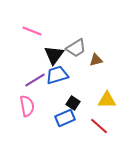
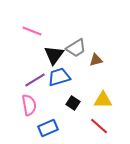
blue trapezoid: moved 2 px right, 2 px down
yellow triangle: moved 4 px left
pink semicircle: moved 2 px right, 1 px up
blue rectangle: moved 17 px left, 10 px down
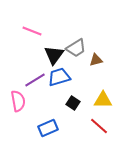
pink semicircle: moved 11 px left, 4 px up
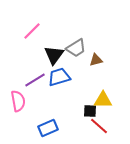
pink line: rotated 66 degrees counterclockwise
black square: moved 17 px right, 8 px down; rotated 32 degrees counterclockwise
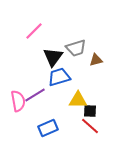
pink line: moved 2 px right
gray trapezoid: rotated 15 degrees clockwise
black triangle: moved 1 px left, 2 px down
purple line: moved 15 px down
yellow triangle: moved 25 px left
red line: moved 9 px left
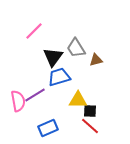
gray trapezoid: rotated 75 degrees clockwise
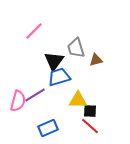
gray trapezoid: rotated 15 degrees clockwise
black triangle: moved 1 px right, 4 px down
pink semicircle: rotated 25 degrees clockwise
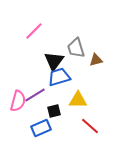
black square: moved 36 px left; rotated 16 degrees counterclockwise
blue rectangle: moved 7 px left
